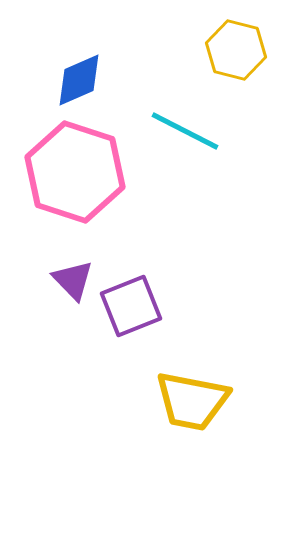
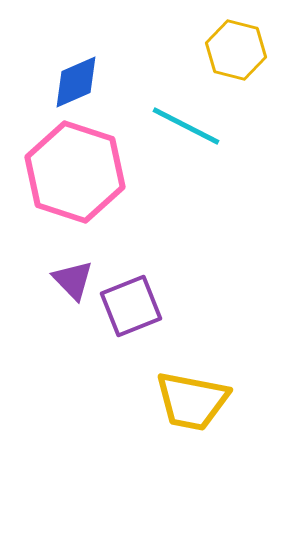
blue diamond: moved 3 px left, 2 px down
cyan line: moved 1 px right, 5 px up
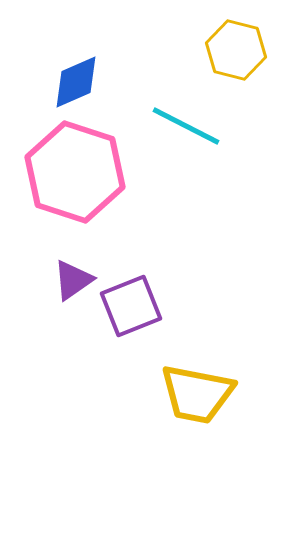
purple triangle: rotated 39 degrees clockwise
yellow trapezoid: moved 5 px right, 7 px up
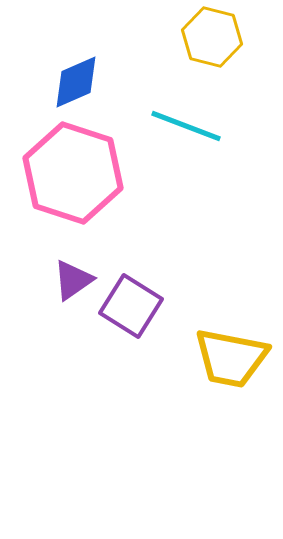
yellow hexagon: moved 24 px left, 13 px up
cyan line: rotated 6 degrees counterclockwise
pink hexagon: moved 2 px left, 1 px down
purple square: rotated 36 degrees counterclockwise
yellow trapezoid: moved 34 px right, 36 px up
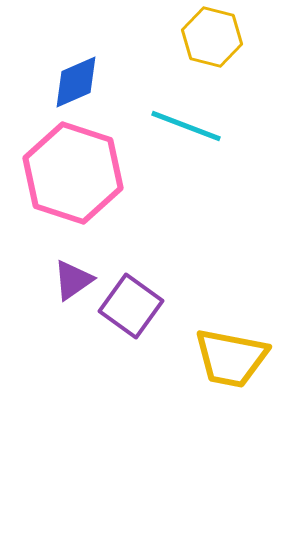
purple square: rotated 4 degrees clockwise
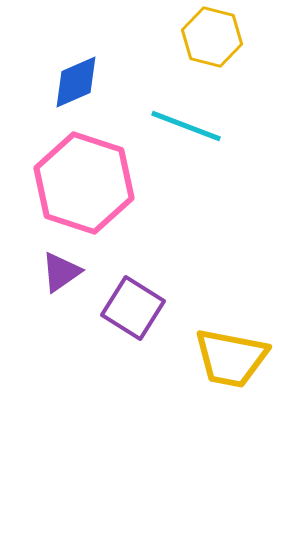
pink hexagon: moved 11 px right, 10 px down
purple triangle: moved 12 px left, 8 px up
purple square: moved 2 px right, 2 px down; rotated 4 degrees counterclockwise
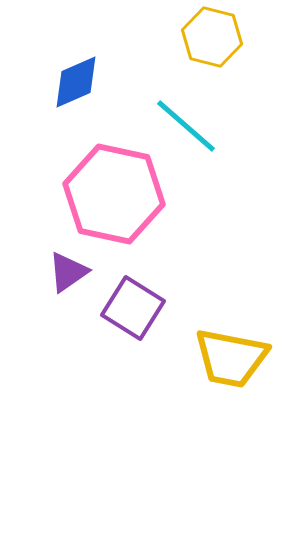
cyan line: rotated 20 degrees clockwise
pink hexagon: moved 30 px right, 11 px down; rotated 6 degrees counterclockwise
purple triangle: moved 7 px right
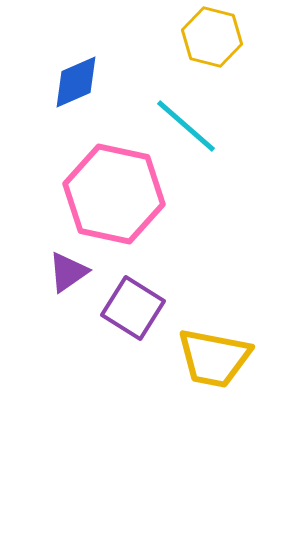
yellow trapezoid: moved 17 px left
